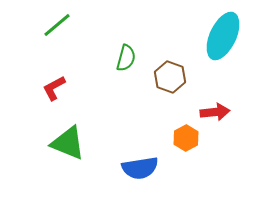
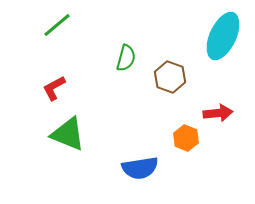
red arrow: moved 3 px right, 1 px down
orange hexagon: rotated 10 degrees counterclockwise
green triangle: moved 9 px up
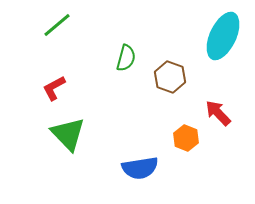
red arrow: rotated 128 degrees counterclockwise
green triangle: rotated 24 degrees clockwise
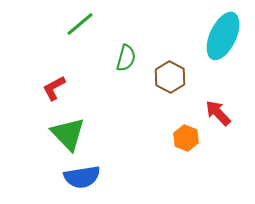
green line: moved 23 px right, 1 px up
brown hexagon: rotated 8 degrees clockwise
blue semicircle: moved 58 px left, 9 px down
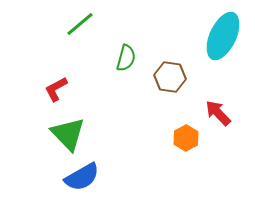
brown hexagon: rotated 20 degrees counterclockwise
red L-shape: moved 2 px right, 1 px down
orange hexagon: rotated 10 degrees clockwise
blue semicircle: rotated 21 degrees counterclockwise
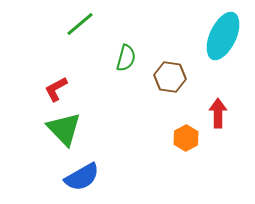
red arrow: rotated 44 degrees clockwise
green triangle: moved 4 px left, 5 px up
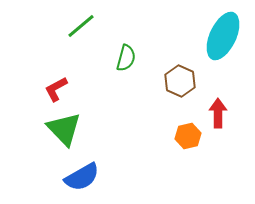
green line: moved 1 px right, 2 px down
brown hexagon: moved 10 px right, 4 px down; rotated 16 degrees clockwise
orange hexagon: moved 2 px right, 2 px up; rotated 15 degrees clockwise
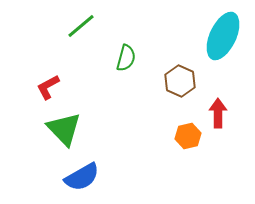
red L-shape: moved 8 px left, 2 px up
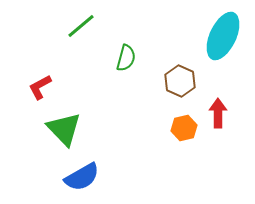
red L-shape: moved 8 px left
orange hexagon: moved 4 px left, 8 px up
